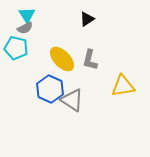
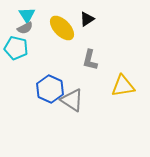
yellow ellipse: moved 31 px up
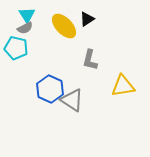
yellow ellipse: moved 2 px right, 2 px up
